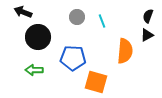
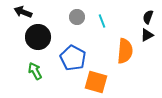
black semicircle: moved 1 px down
blue pentagon: rotated 25 degrees clockwise
green arrow: moved 1 px right, 1 px down; rotated 60 degrees clockwise
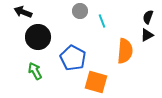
gray circle: moved 3 px right, 6 px up
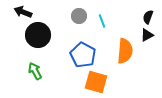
gray circle: moved 1 px left, 5 px down
black circle: moved 2 px up
blue pentagon: moved 10 px right, 3 px up
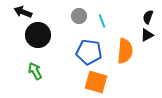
blue pentagon: moved 6 px right, 3 px up; rotated 20 degrees counterclockwise
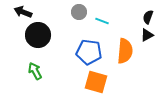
gray circle: moved 4 px up
cyan line: rotated 48 degrees counterclockwise
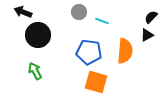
black semicircle: moved 3 px right; rotated 24 degrees clockwise
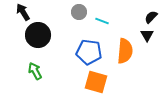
black arrow: rotated 36 degrees clockwise
black triangle: rotated 32 degrees counterclockwise
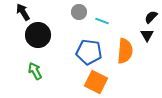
orange square: rotated 10 degrees clockwise
